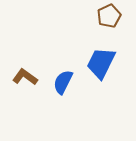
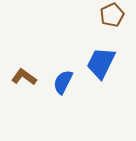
brown pentagon: moved 3 px right, 1 px up
brown L-shape: moved 1 px left
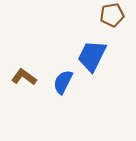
brown pentagon: rotated 15 degrees clockwise
blue trapezoid: moved 9 px left, 7 px up
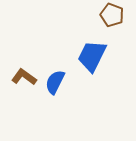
brown pentagon: rotated 30 degrees clockwise
blue semicircle: moved 8 px left
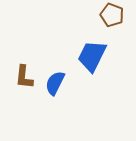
brown L-shape: rotated 120 degrees counterclockwise
blue semicircle: moved 1 px down
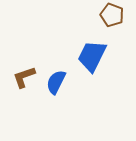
brown L-shape: rotated 65 degrees clockwise
blue semicircle: moved 1 px right, 1 px up
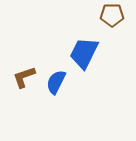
brown pentagon: rotated 20 degrees counterclockwise
blue trapezoid: moved 8 px left, 3 px up
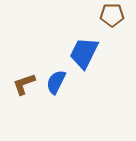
brown L-shape: moved 7 px down
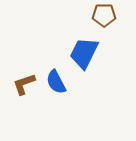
brown pentagon: moved 8 px left
blue semicircle: rotated 55 degrees counterclockwise
